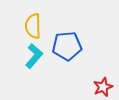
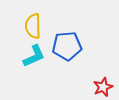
cyan L-shape: rotated 25 degrees clockwise
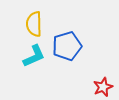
yellow semicircle: moved 1 px right, 2 px up
blue pentagon: rotated 12 degrees counterclockwise
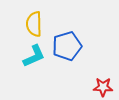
red star: rotated 24 degrees clockwise
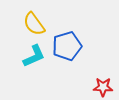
yellow semicircle: rotated 35 degrees counterclockwise
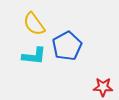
blue pentagon: rotated 12 degrees counterclockwise
cyan L-shape: rotated 30 degrees clockwise
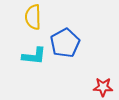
yellow semicircle: moved 1 px left, 7 px up; rotated 35 degrees clockwise
blue pentagon: moved 2 px left, 3 px up
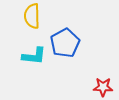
yellow semicircle: moved 1 px left, 1 px up
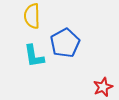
cyan L-shape: rotated 75 degrees clockwise
red star: rotated 24 degrees counterclockwise
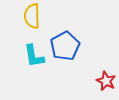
blue pentagon: moved 3 px down
red star: moved 3 px right, 6 px up; rotated 24 degrees counterclockwise
